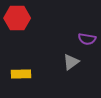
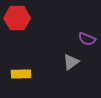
purple semicircle: rotated 12 degrees clockwise
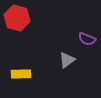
red hexagon: rotated 15 degrees clockwise
gray triangle: moved 4 px left, 2 px up
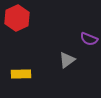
red hexagon: rotated 20 degrees clockwise
purple semicircle: moved 2 px right
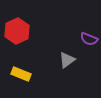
red hexagon: moved 13 px down
yellow rectangle: rotated 24 degrees clockwise
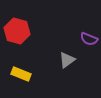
red hexagon: rotated 20 degrees counterclockwise
